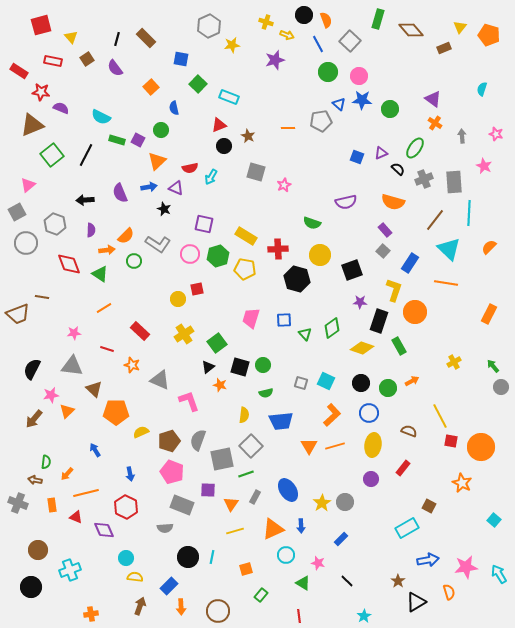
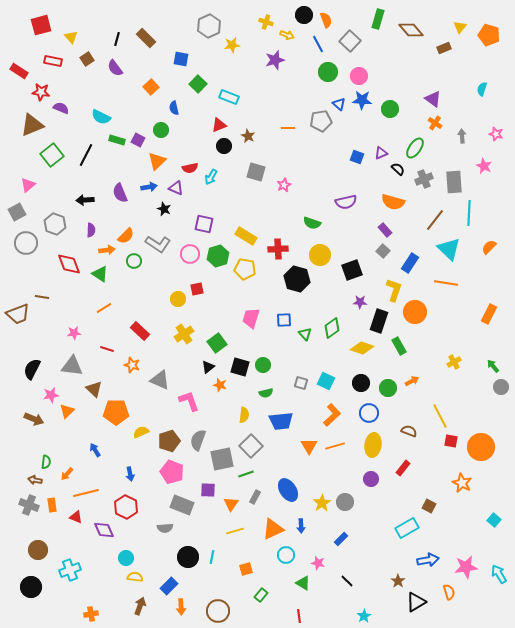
brown arrow at (34, 419): rotated 108 degrees counterclockwise
gray cross at (18, 503): moved 11 px right, 2 px down
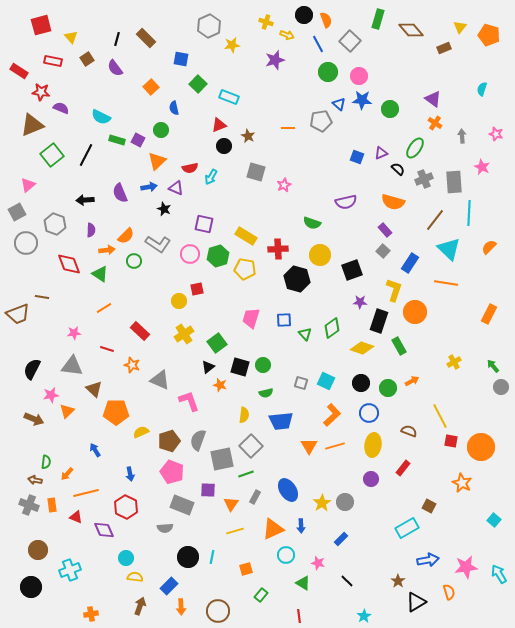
pink star at (484, 166): moved 2 px left, 1 px down
yellow circle at (178, 299): moved 1 px right, 2 px down
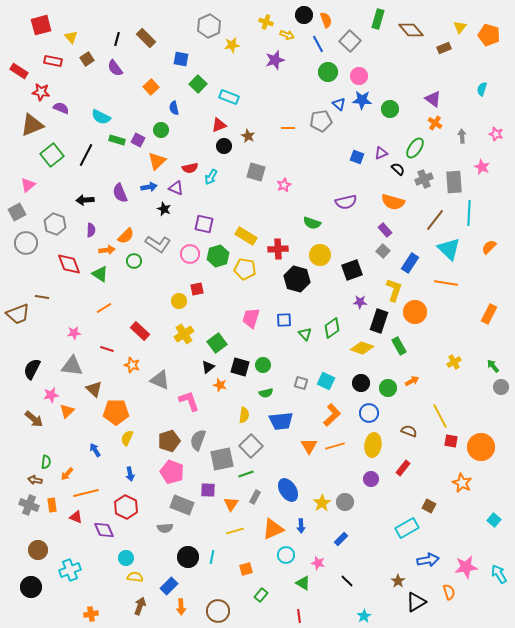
brown arrow at (34, 419): rotated 18 degrees clockwise
yellow semicircle at (141, 432): moved 14 px left, 6 px down; rotated 42 degrees counterclockwise
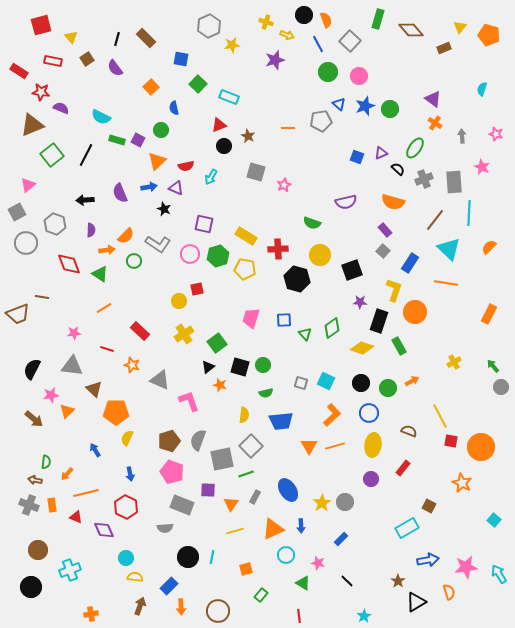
blue star at (362, 100): moved 3 px right, 6 px down; rotated 24 degrees counterclockwise
red semicircle at (190, 168): moved 4 px left, 2 px up
